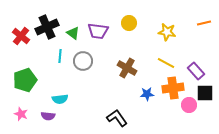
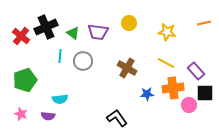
black cross: moved 1 px left
purple trapezoid: moved 1 px down
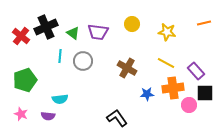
yellow circle: moved 3 px right, 1 px down
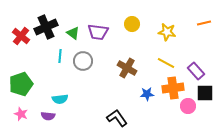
green pentagon: moved 4 px left, 4 px down
pink circle: moved 1 px left, 1 px down
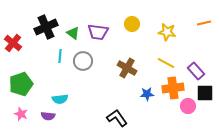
red cross: moved 8 px left, 7 px down
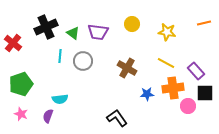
purple semicircle: rotated 104 degrees clockwise
